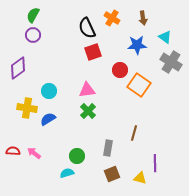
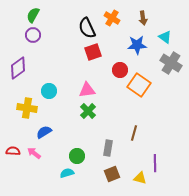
gray cross: moved 1 px down
blue semicircle: moved 4 px left, 13 px down
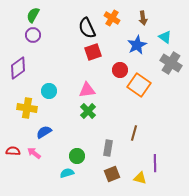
blue star: rotated 24 degrees counterclockwise
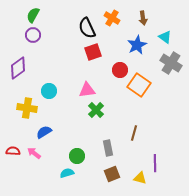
green cross: moved 8 px right, 1 px up
gray rectangle: rotated 21 degrees counterclockwise
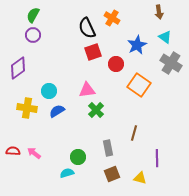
brown arrow: moved 16 px right, 6 px up
red circle: moved 4 px left, 6 px up
blue semicircle: moved 13 px right, 21 px up
green circle: moved 1 px right, 1 px down
purple line: moved 2 px right, 5 px up
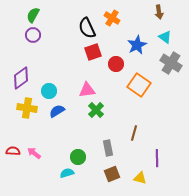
purple diamond: moved 3 px right, 10 px down
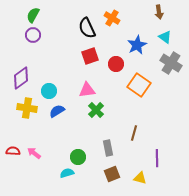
red square: moved 3 px left, 4 px down
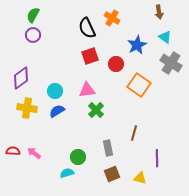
cyan circle: moved 6 px right
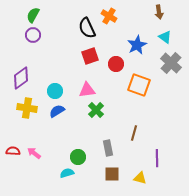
orange cross: moved 3 px left, 2 px up
gray cross: rotated 10 degrees clockwise
orange square: rotated 15 degrees counterclockwise
brown square: rotated 21 degrees clockwise
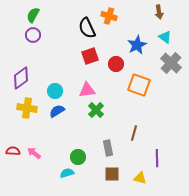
orange cross: rotated 14 degrees counterclockwise
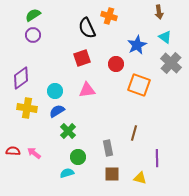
green semicircle: rotated 28 degrees clockwise
red square: moved 8 px left, 2 px down
green cross: moved 28 px left, 21 px down
